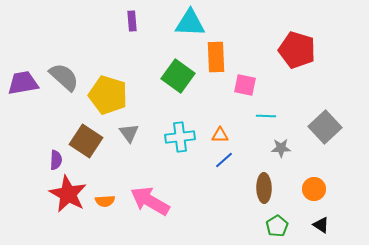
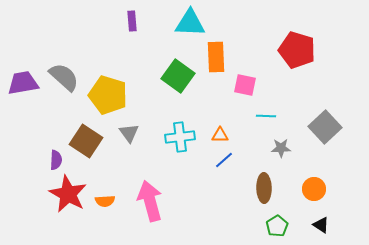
pink arrow: rotated 45 degrees clockwise
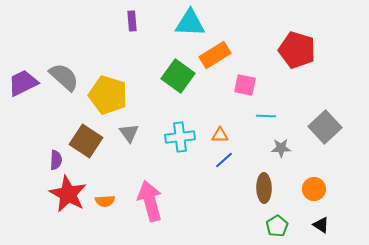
orange rectangle: moved 1 px left, 2 px up; rotated 60 degrees clockwise
purple trapezoid: rotated 16 degrees counterclockwise
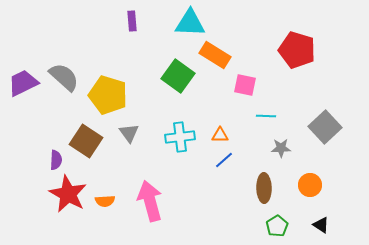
orange rectangle: rotated 64 degrees clockwise
orange circle: moved 4 px left, 4 px up
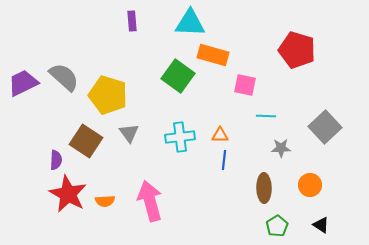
orange rectangle: moved 2 px left; rotated 16 degrees counterclockwise
blue line: rotated 42 degrees counterclockwise
